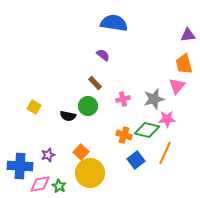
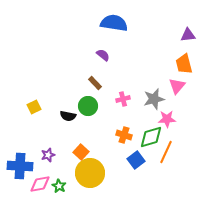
yellow square: rotated 32 degrees clockwise
green diamond: moved 4 px right, 7 px down; rotated 30 degrees counterclockwise
orange line: moved 1 px right, 1 px up
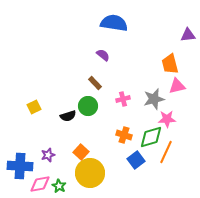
orange trapezoid: moved 14 px left
pink triangle: rotated 36 degrees clockwise
black semicircle: rotated 28 degrees counterclockwise
